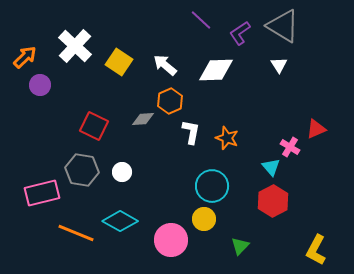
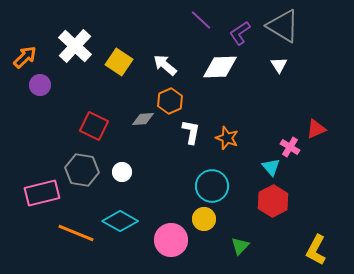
white diamond: moved 4 px right, 3 px up
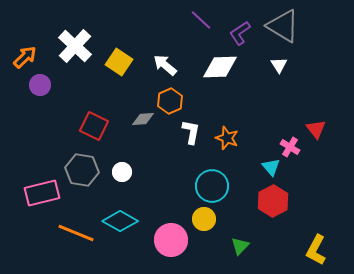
red triangle: rotated 45 degrees counterclockwise
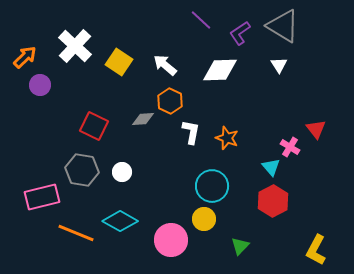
white diamond: moved 3 px down
orange hexagon: rotated 10 degrees counterclockwise
pink rectangle: moved 4 px down
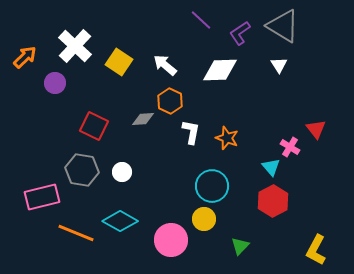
purple circle: moved 15 px right, 2 px up
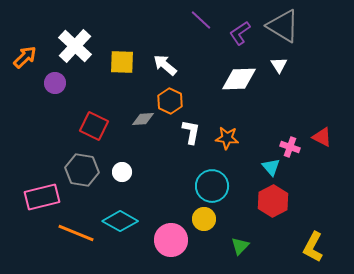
yellow square: moved 3 px right; rotated 32 degrees counterclockwise
white diamond: moved 19 px right, 9 px down
red triangle: moved 6 px right, 8 px down; rotated 25 degrees counterclockwise
orange star: rotated 15 degrees counterclockwise
pink cross: rotated 12 degrees counterclockwise
yellow L-shape: moved 3 px left, 3 px up
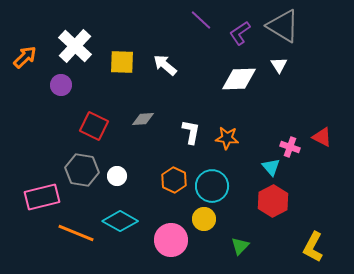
purple circle: moved 6 px right, 2 px down
orange hexagon: moved 4 px right, 79 px down
white circle: moved 5 px left, 4 px down
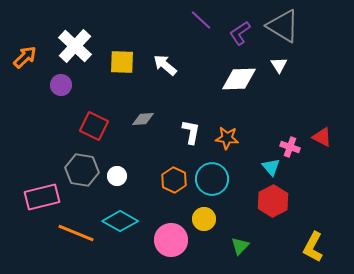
cyan circle: moved 7 px up
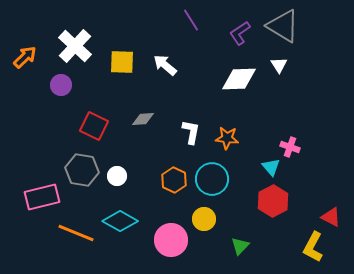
purple line: moved 10 px left; rotated 15 degrees clockwise
red triangle: moved 9 px right, 80 px down
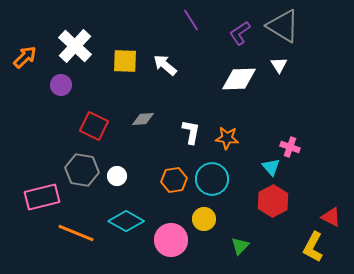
yellow square: moved 3 px right, 1 px up
orange hexagon: rotated 25 degrees clockwise
cyan diamond: moved 6 px right
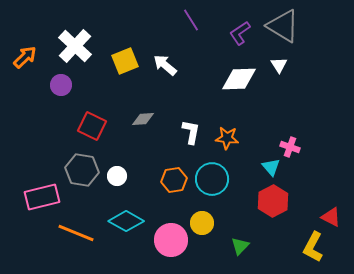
yellow square: rotated 24 degrees counterclockwise
red square: moved 2 px left
yellow circle: moved 2 px left, 4 px down
